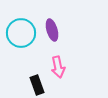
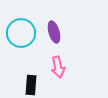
purple ellipse: moved 2 px right, 2 px down
black rectangle: moved 6 px left; rotated 24 degrees clockwise
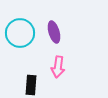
cyan circle: moved 1 px left
pink arrow: rotated 20 degrees clockwise
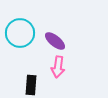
purple ellipse: moved 1 px right, 9 px down; rotated 35 degrees counterclockwise
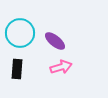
pink arrow: moved 3 px right; rotated 115 degrees counterclockwise
black rectangle: moved 14 px left, 16 px up
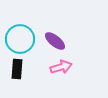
cyan circle: moved 6 px down
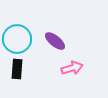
cyan circle: moved 3 px left
pink arrow: moved 11 px right, 1 px down
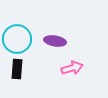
purple ellipse: rotated 30 degrees counterclockwise
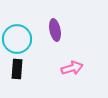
purple ellipse: moved 11 px up; rotated 70 degrees clockwise
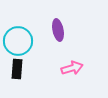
purple ellipse: moved 3 px right
cyan circle: moved 1 px right, 2 px down
